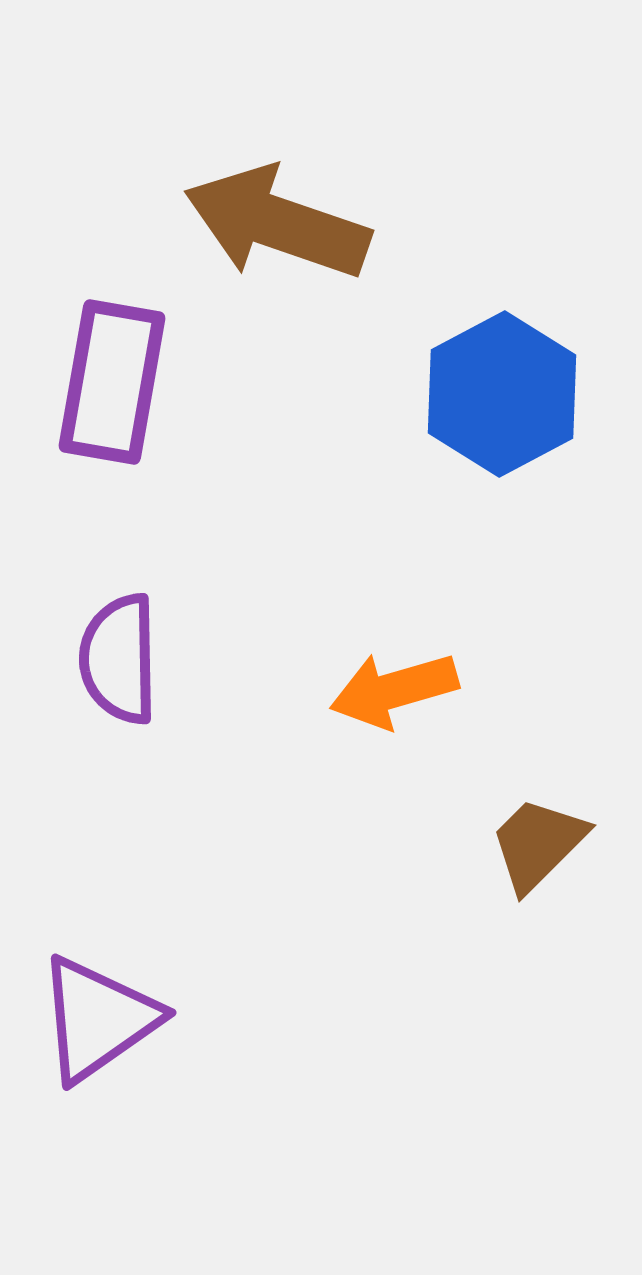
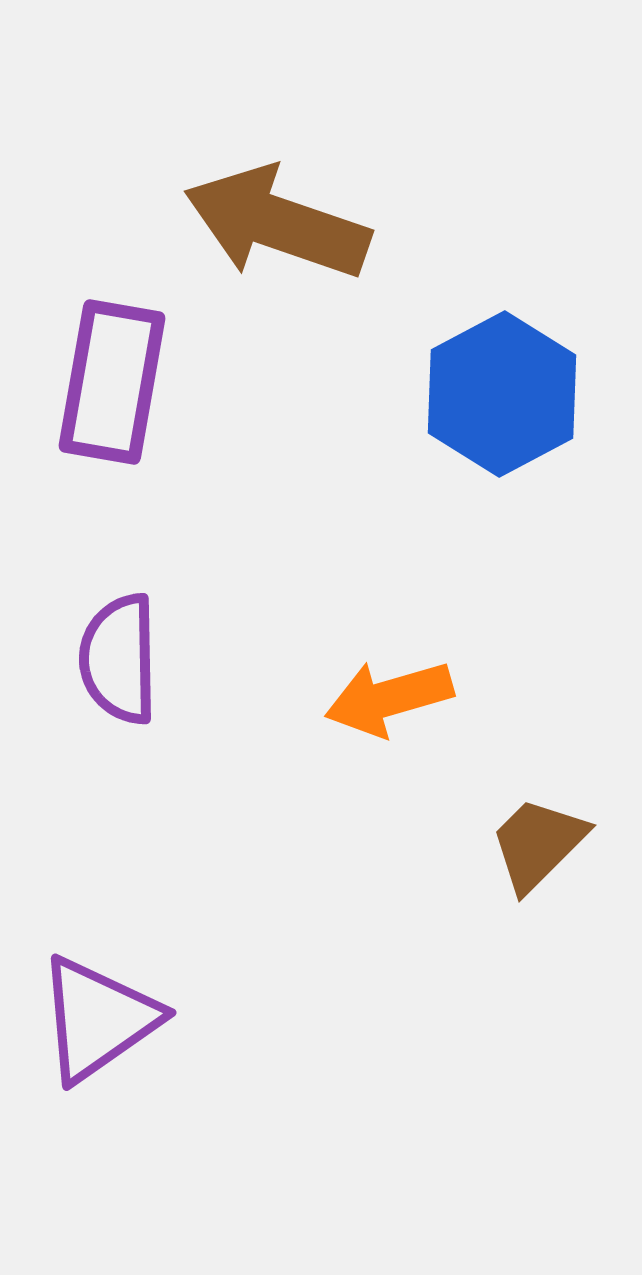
orange arrow: moved 5 px left, 8 px down
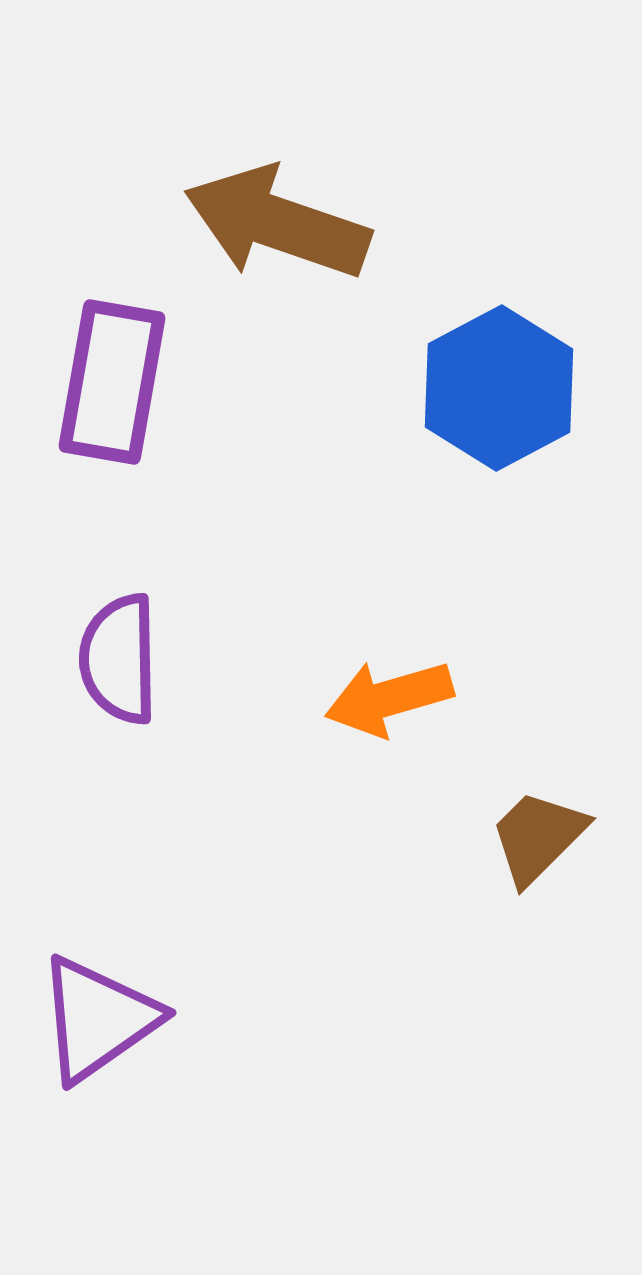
blue hexagon: moved 3 px left, 6 px up
brown trapezoid: moved 7 px up
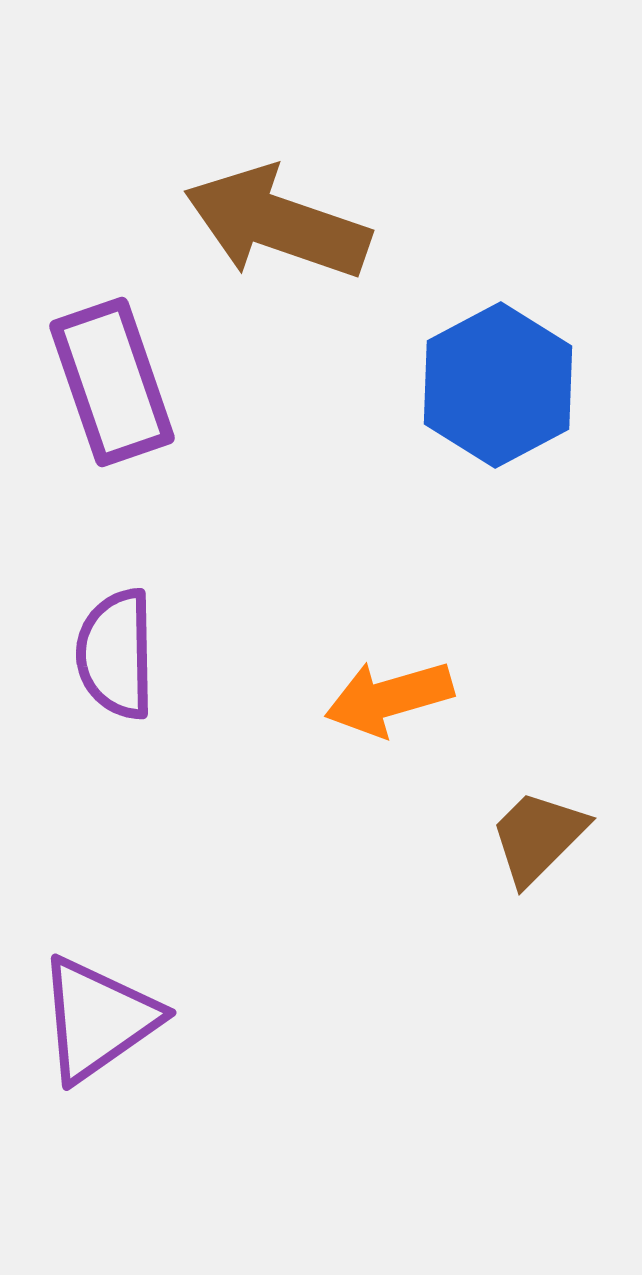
purple rectangle: rotated 29 degrees counterclockwise
blue hexagon: moved 1 px left, 3 px up
purple semicircle: moved 3 px left, 5 px up
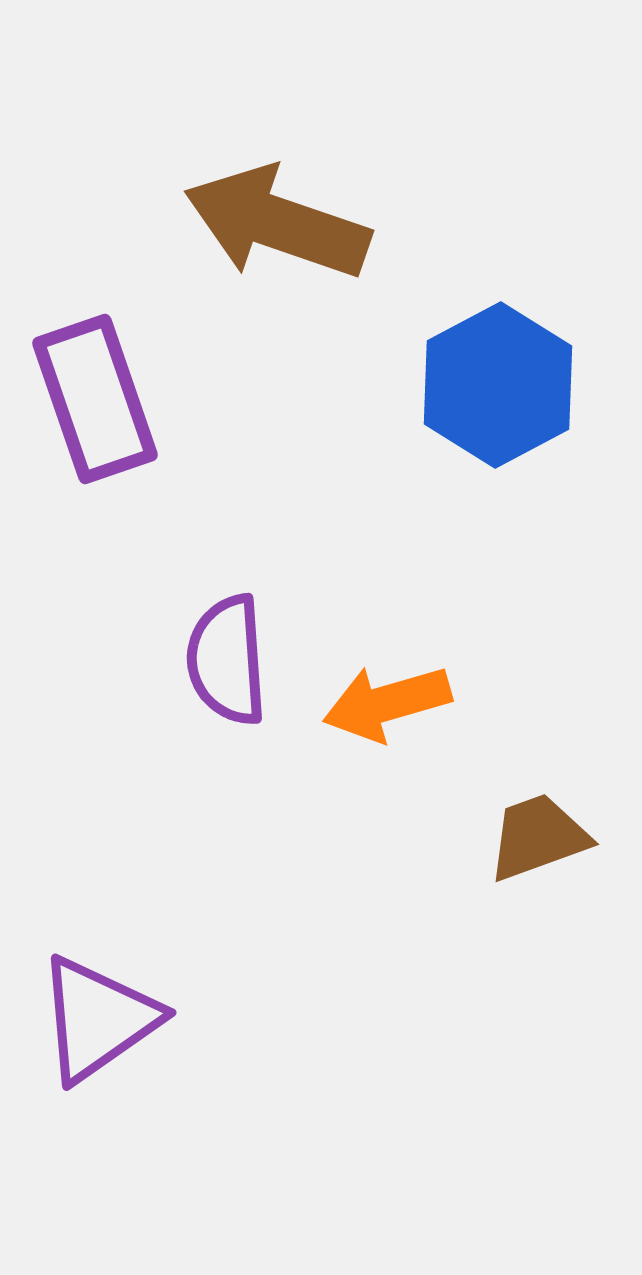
purple rectangle: moved 17 px left, 17 px down
purple semicircle: moved 111 px right, 6 px down; rotated 3 degrees counterclockwise
orange arrow: moved 2 px left, 5 px down
brown trapezoid: rotated 25 degrees clockwise
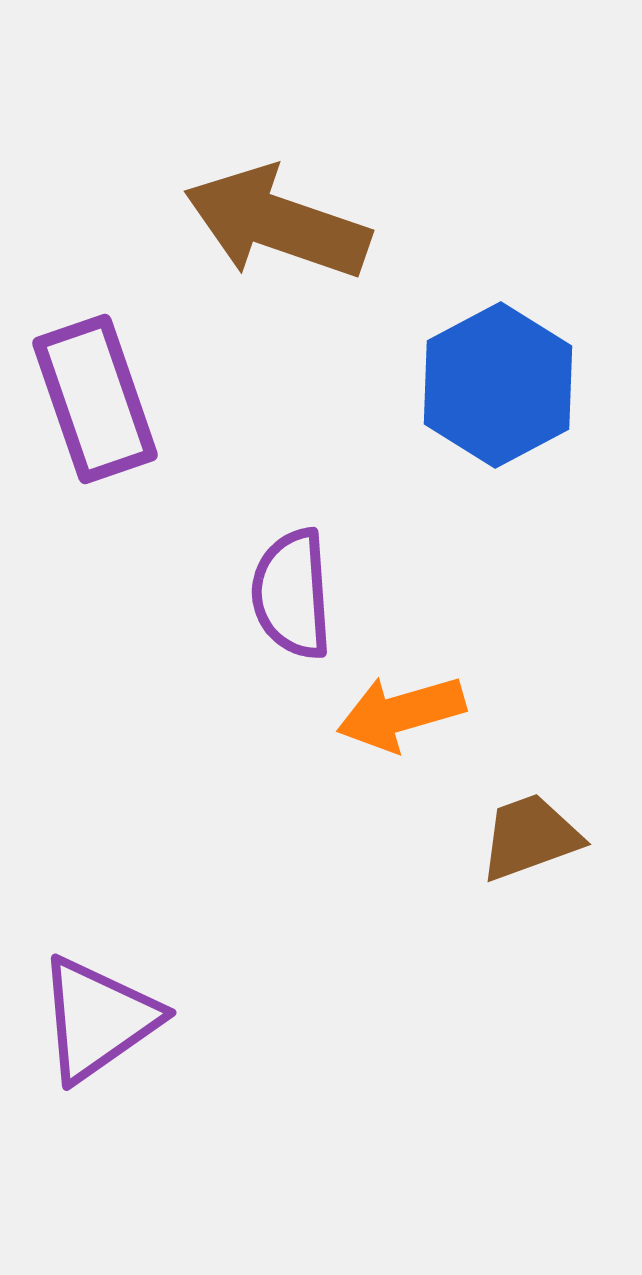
purple semicircle: moved 65 px right, 66 px up
orange arrow: moved 14 px right, 10 px down
brown trapezoid: moved 8 px left
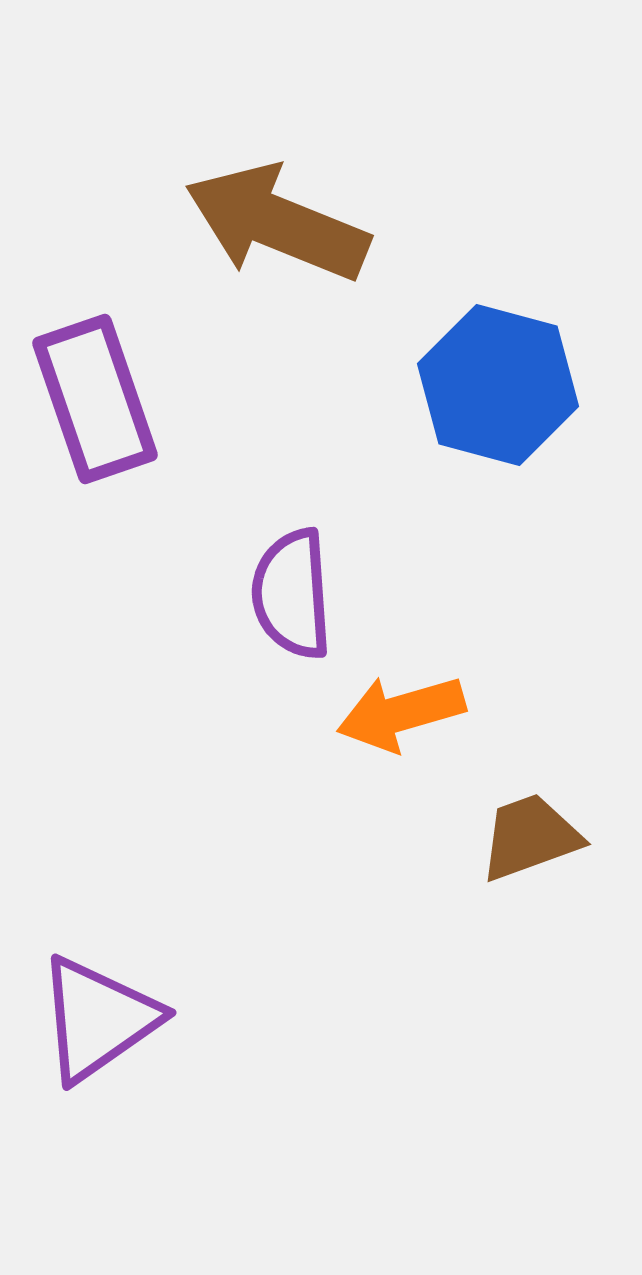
brown arrow: rotated 3 degrees clockwise
blue hexagon: rotated 17 degrees counterclockwise
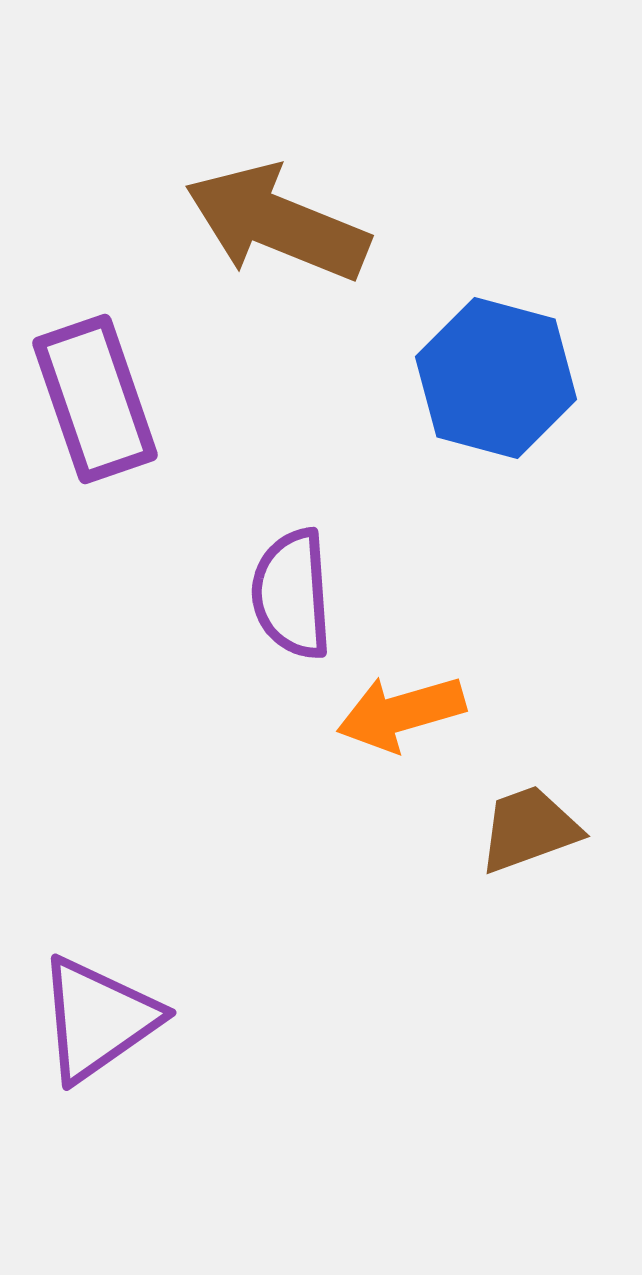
blue hexagon: moved 2 px left, 7 px up
brown trapezoid: moved 1 px left, 8 px up
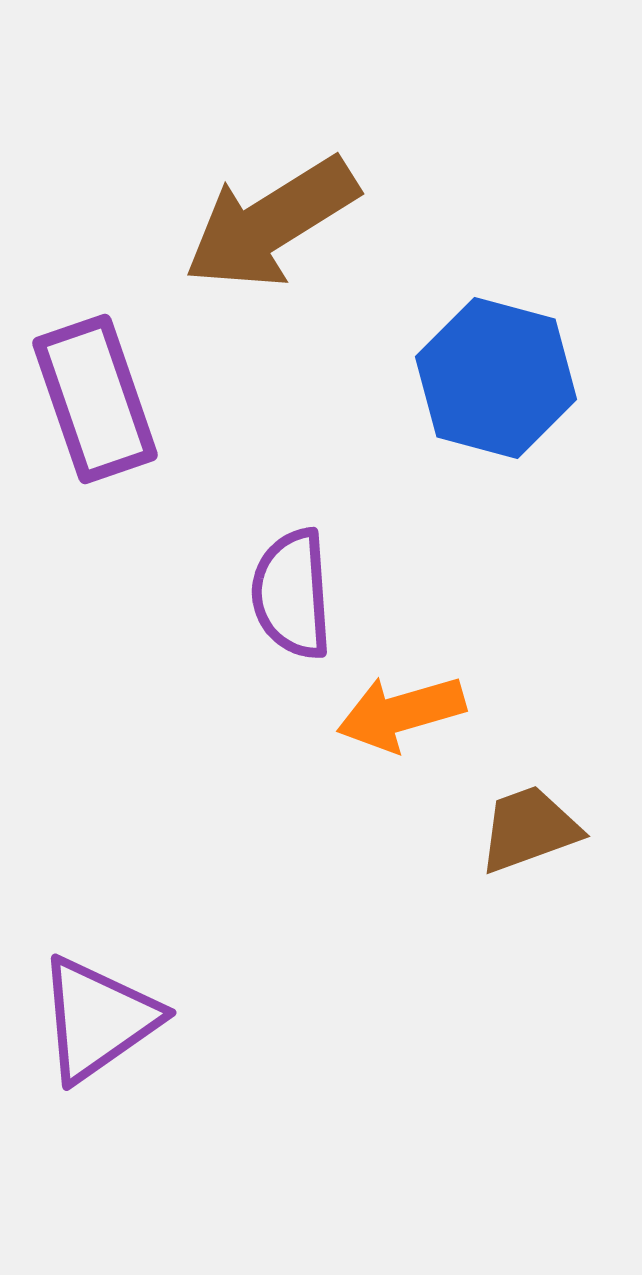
brown arrow: moved 6 px left; rotated 54 degrees counterclockwise
